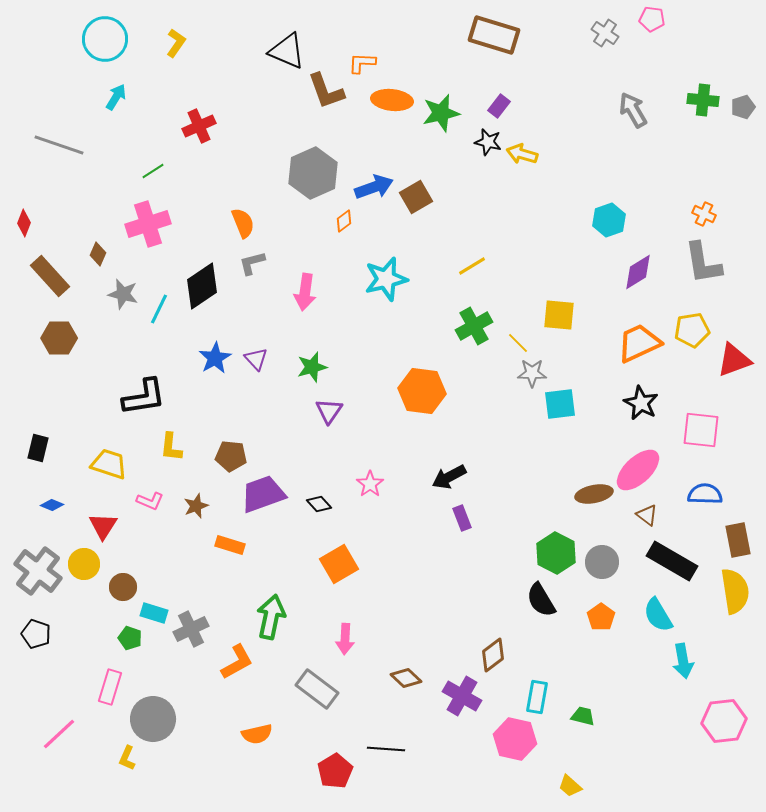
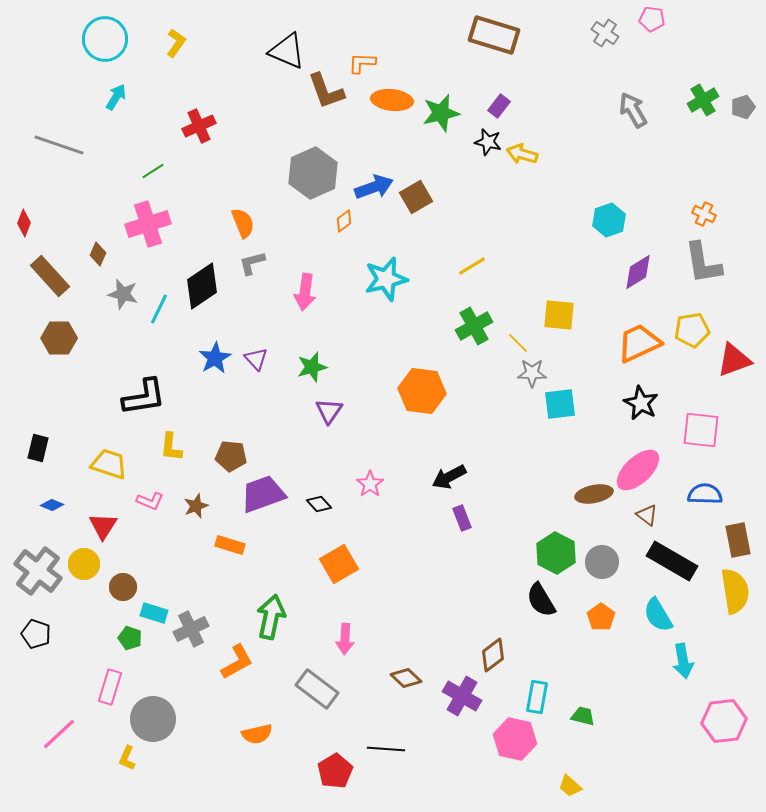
green cross at (703, 100): rotated 36 degrees counterclockwise
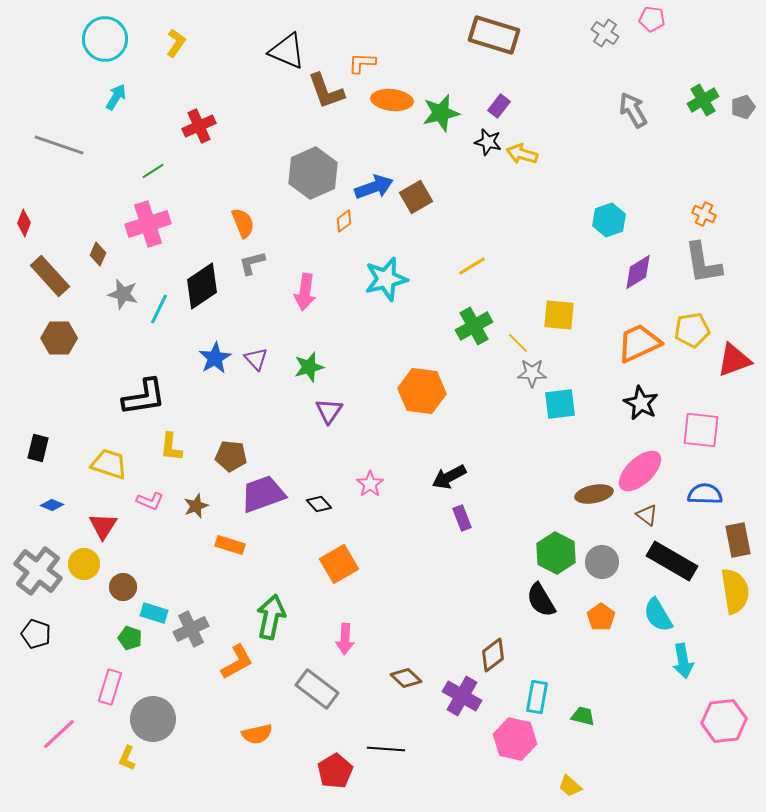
green star at (312, 367): moved 3 px left
pink ellipse at (638, 470): moved 2 px right, 1 px down
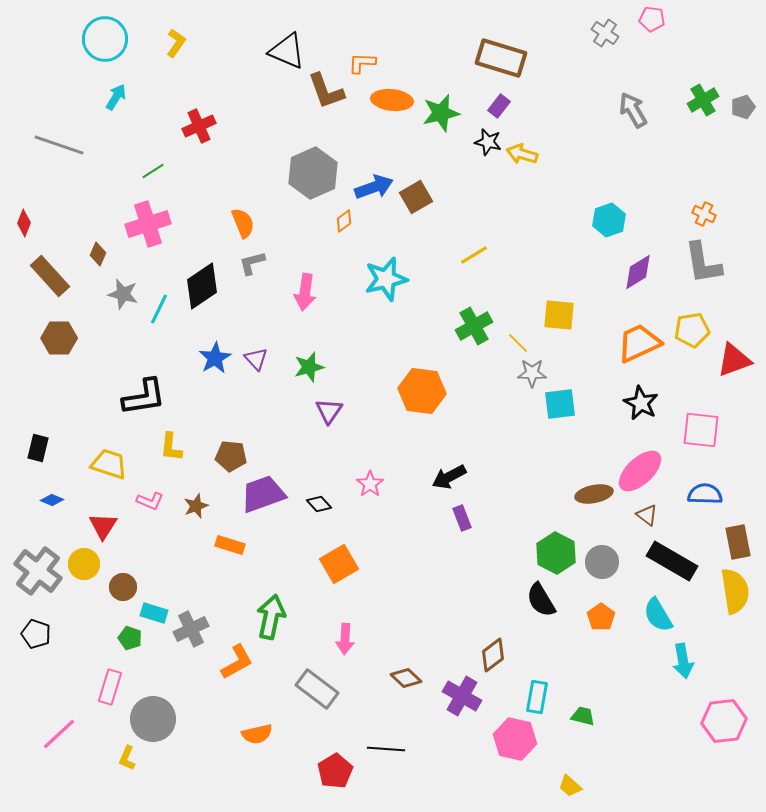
brown rectangle at (494, 35): moved 7 px right, 23 px down
yellow line at (472, 266): moved 2 px right, 11 px up
blue diamond at (52, 505): moved 5 px up
brown rectangle at (738, 540): moved 2 px down
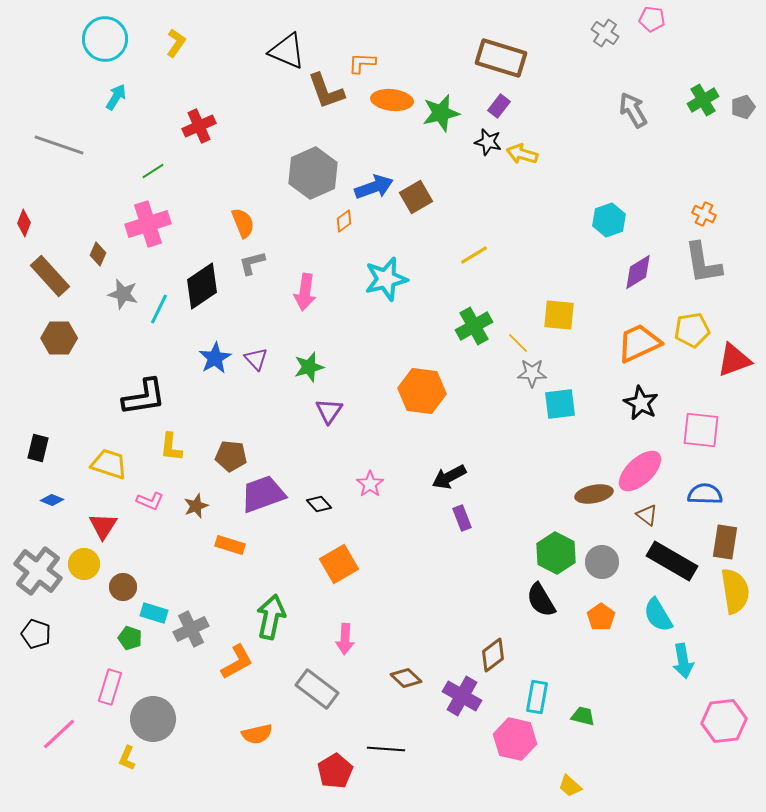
brown rectangle at (738, 542): moved 13 px left; rotated 20 degrees clockwise
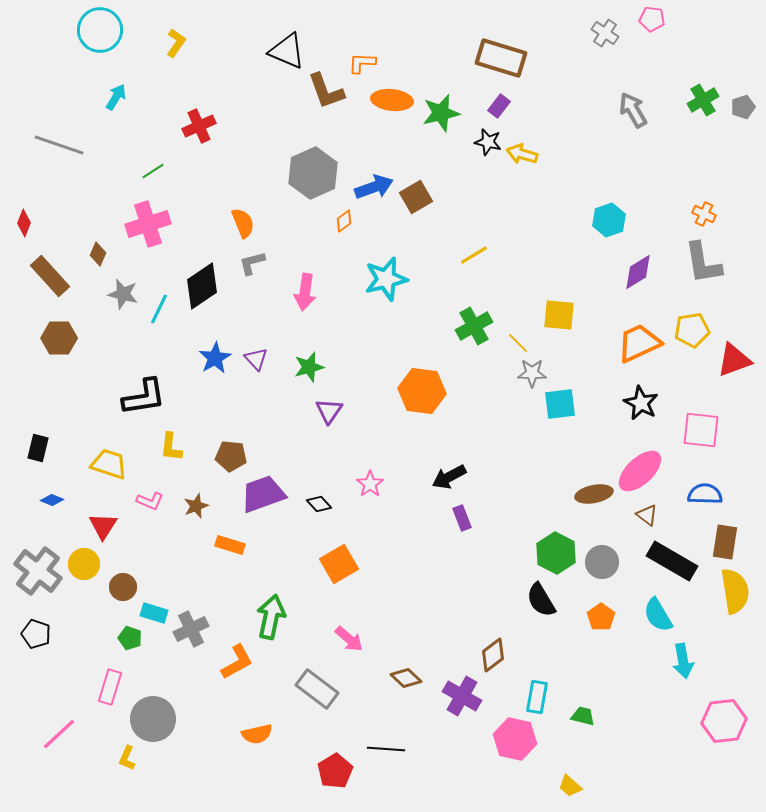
cyan circle at (105, 39): moved 5 px left, 9 px up
pink arrow at (345, 639): moved 4 px right; rotated 52 degrees counterclockwise
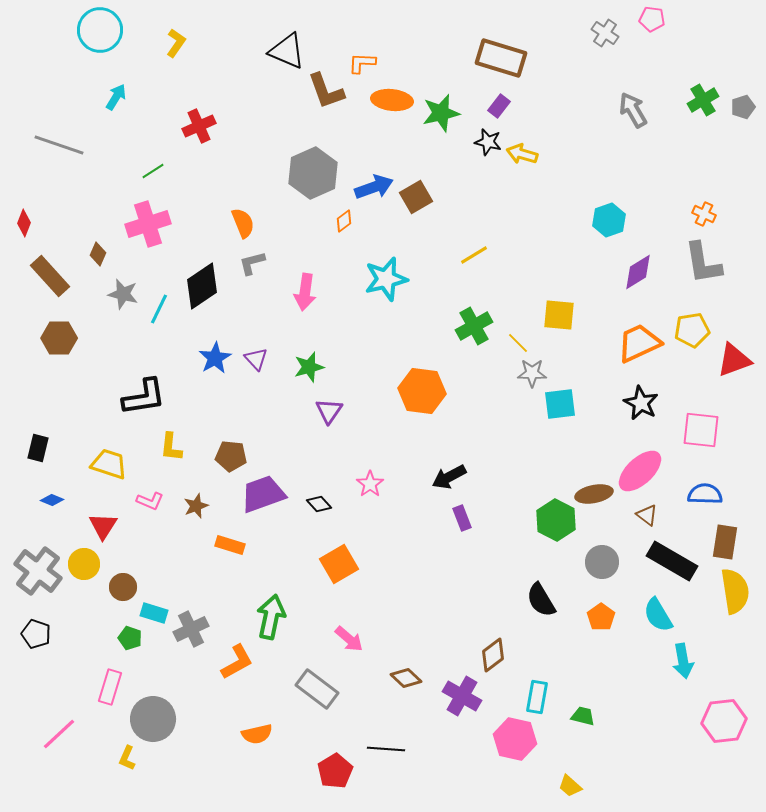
green hexagon at (556, 553): moved 33 px up
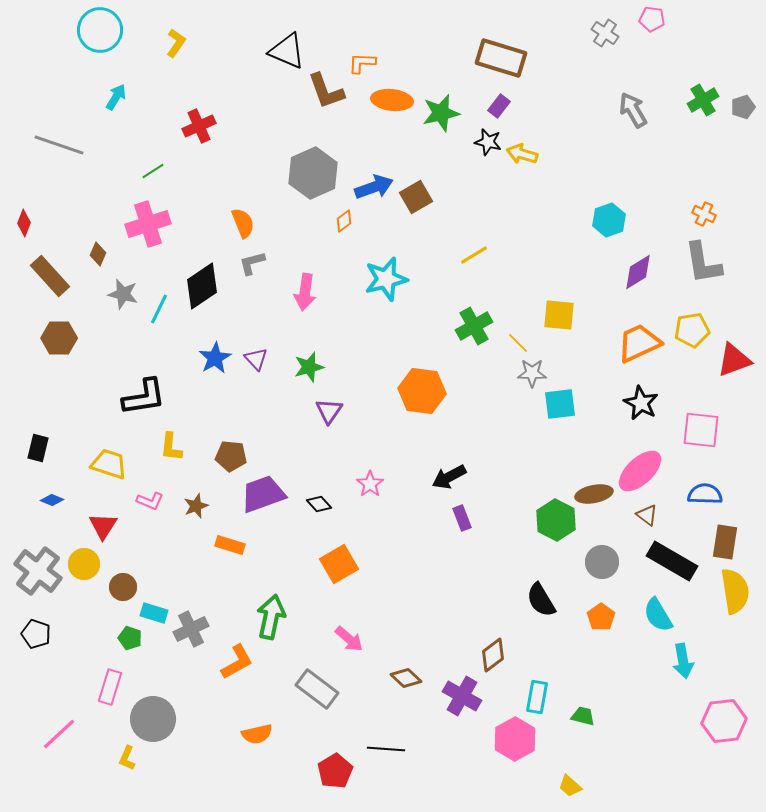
pink hexagon at (515, 739): rotated 18 degrees clockwise
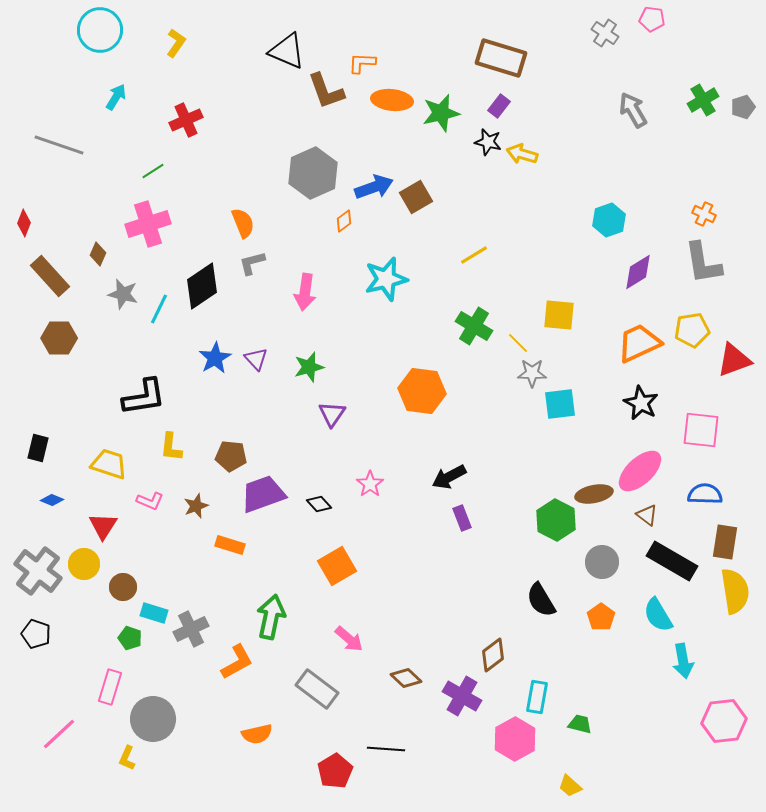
red cross at (199, 126): moved 13 px left, 6 px up
green cross at (474, 326): rotated 30 degrees counterclockwise
purple triangle at (329, 411): moved 3 px right, 3 px down
orange square at (339, 564): moved 2 px left, 2 px down
green trapezoid at (583, 716): moved 3 px left, 8 px down
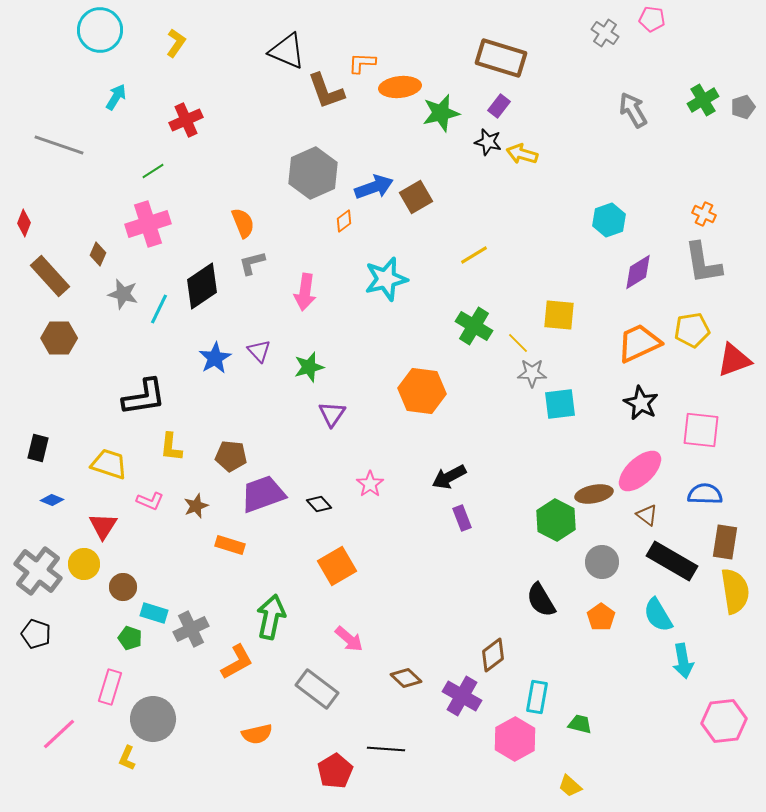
orange ellipse at (392, 100): moved 8 px right, 13 px up; rotated 12 degrees counterclockwise
purple triangle at (256, 359): moved 3 px right, 8 px up
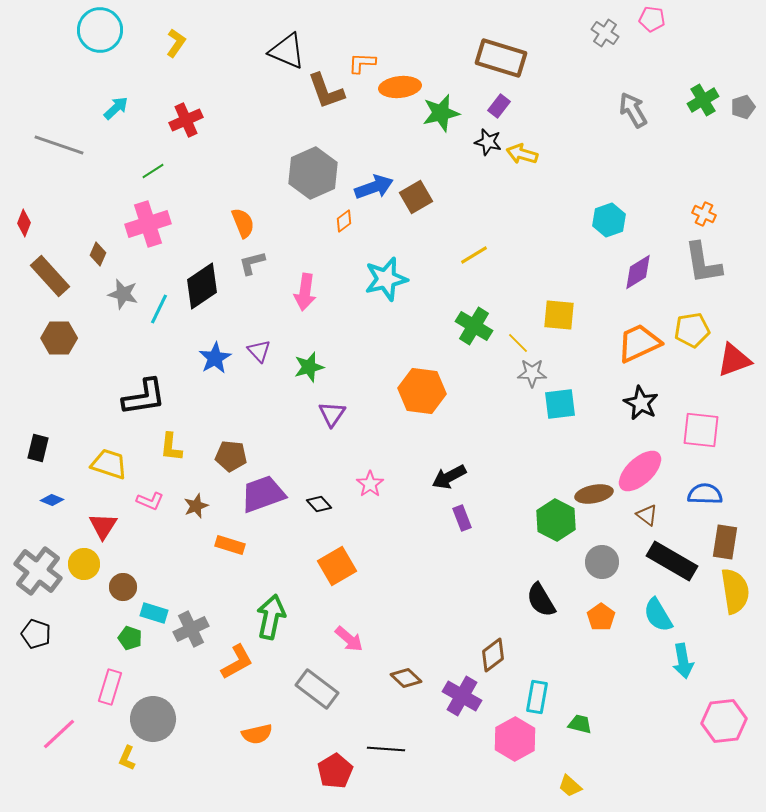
cyan arrow at (116, 97): moved 11 px down; rotated 16 degrees clockwise
